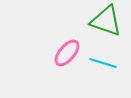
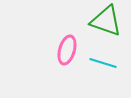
pink ellipse: moved 3 px up; rotated 24 degrees counterclockwise
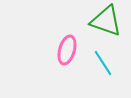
cyan line: rotated 40 degrees clockwise
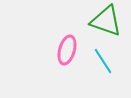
cyan line: moved 2 px up
